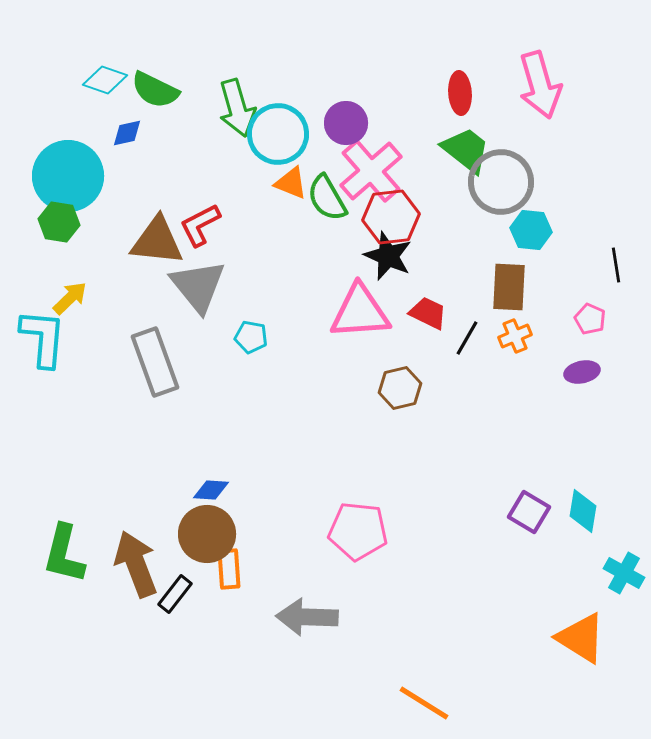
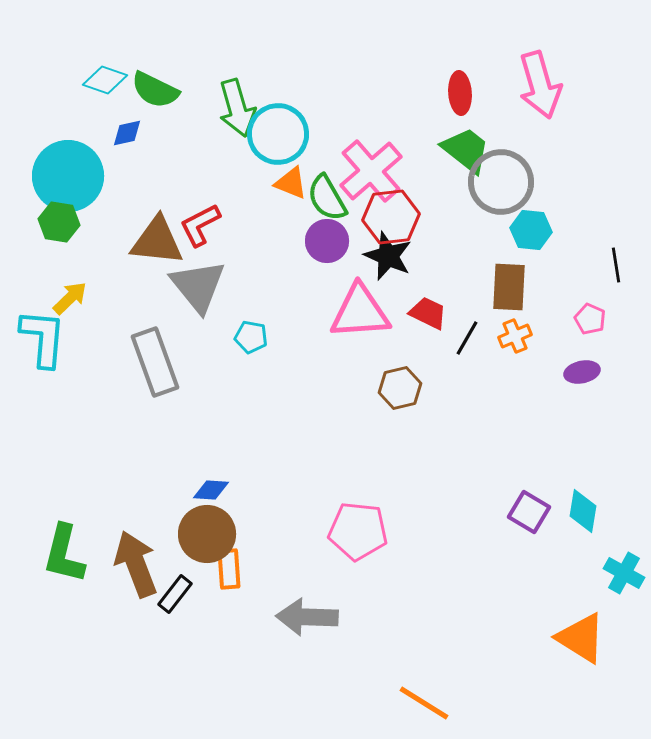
purple circle at (346, 123): moved 19 px left, 118 px down
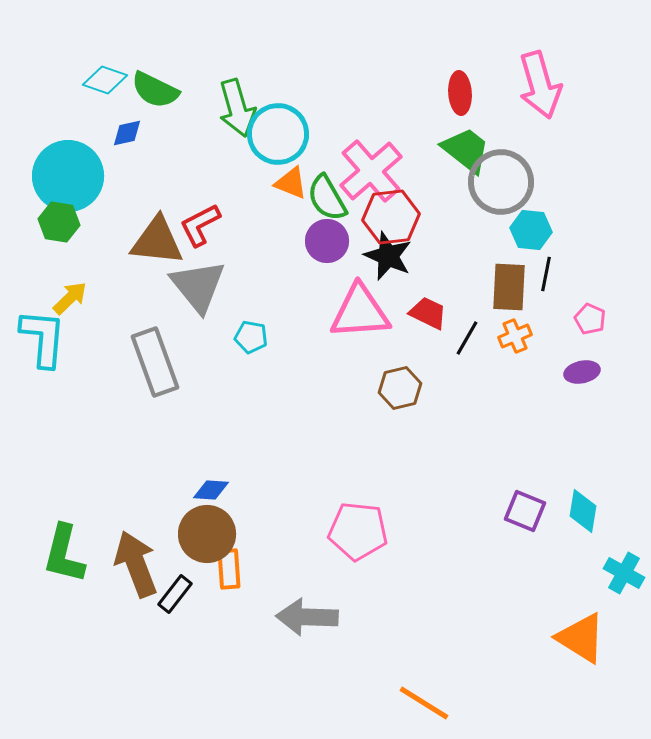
black line at (616, 265): moved 70 px left, 9 px down; rotated 20 degrees clockwise
purple square at (529, 512): moved 4 px left, 1 px up; rotated 9 degrees counterclockwise
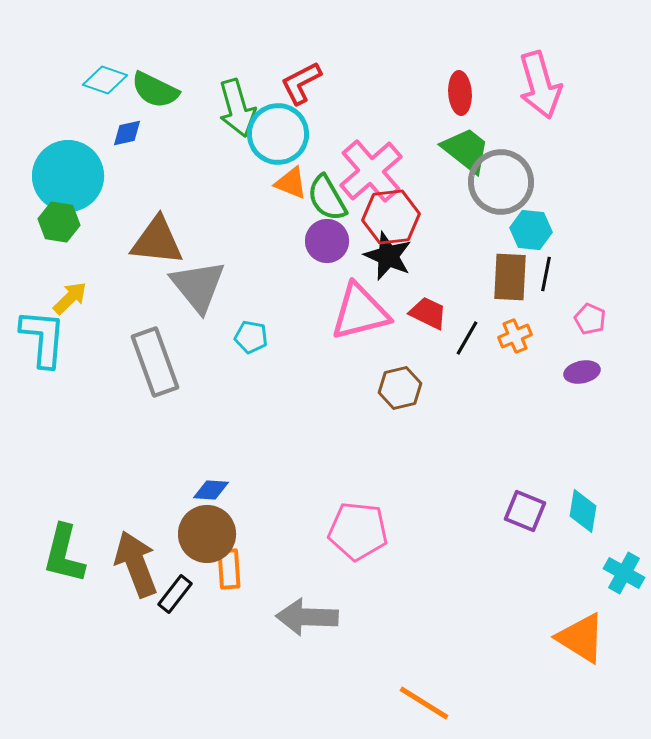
red L-shape at (200, 225): moved 101 px right, 142 px up
brown rectangle at (509, 287): moved 1 px right, 10 px up
pink triangle at (360, 312): rotated 10 degrees counterclockwise
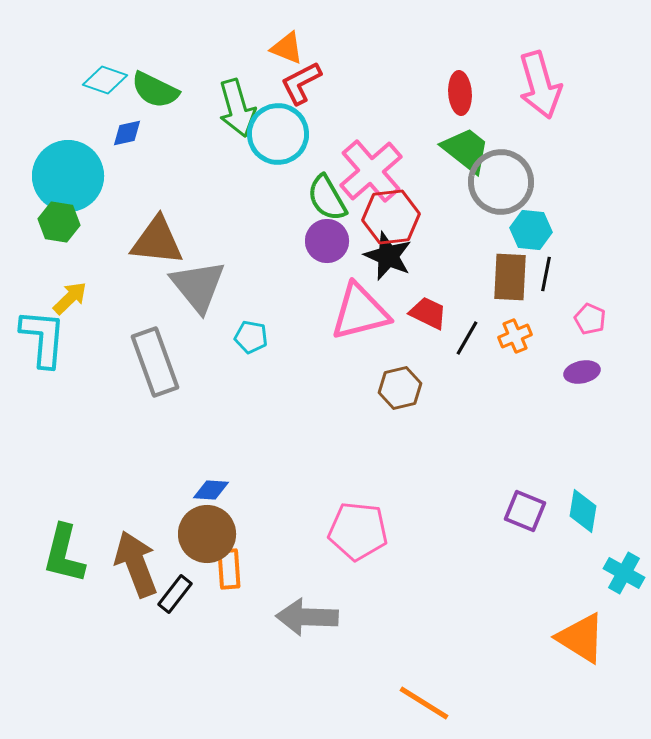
orange triangle at (291, 183): moved 4 px left, 135 px up
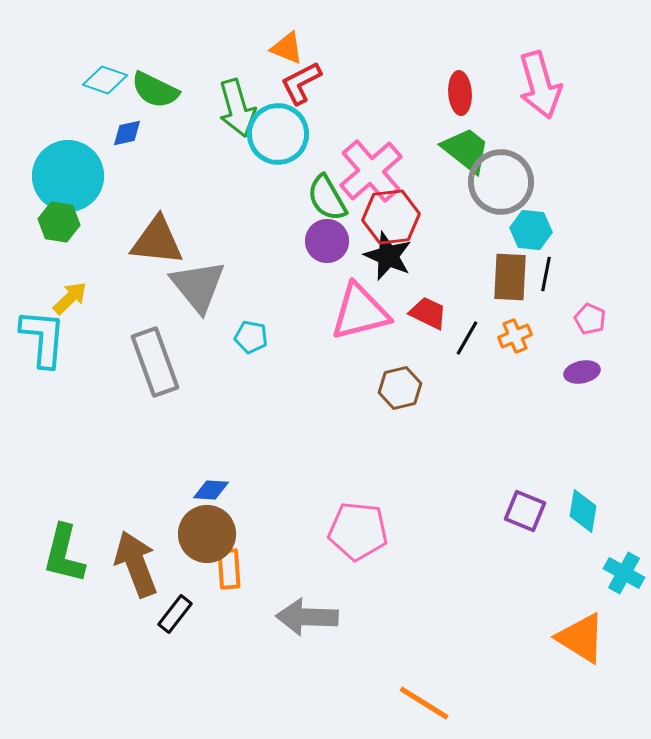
black rectangle at (175, 594): moved 20 px down
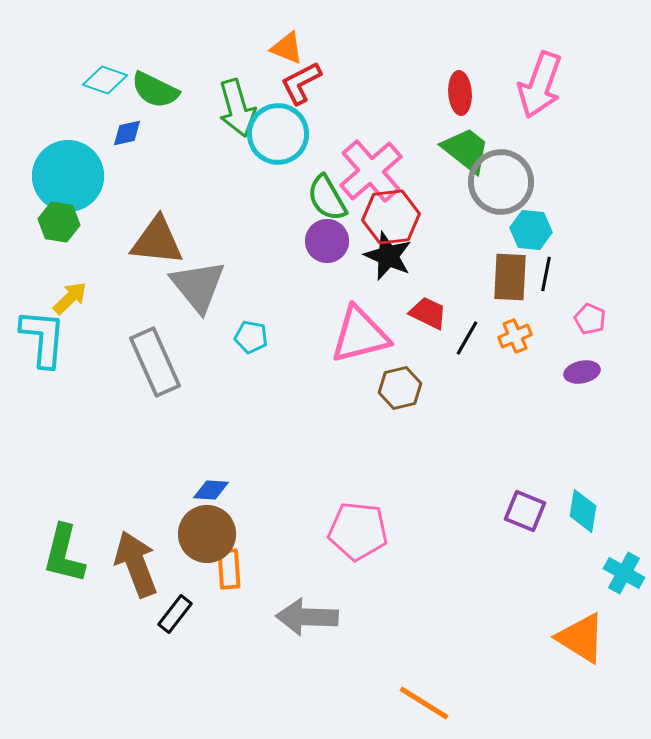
pink arrow at (540, 85): rotated 36 degrees clockwise
pink triangle at (360, 312): moved 23 px down
gray rectangle at (155, 362): rotated 4 degrees counterclockwise
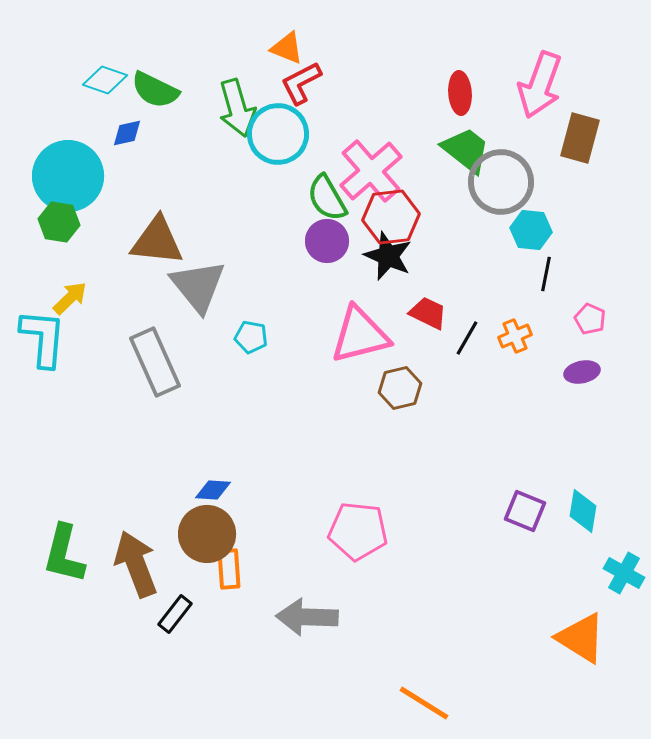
brown rectangle at (510, 277): moved 70 px right, 139 px up; rotated 12 degrees clockwise
blue diamond at (211, 490): moved 2 px right
